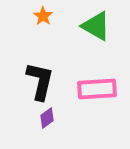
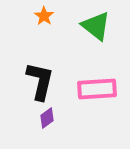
orange star: moved 1 px right
green triangle: rotated 8 degrees clockwise
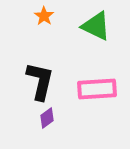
green triangle: rotated 12 degrees counterclockwise
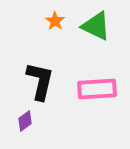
orange star: moved 11 px right, 5 px down
purple diamond: moved 22 px left, 3 px down
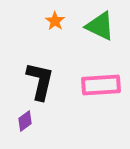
green triangle: moved 4 px right
pink rectangle: moved 4 px right, 4 px up
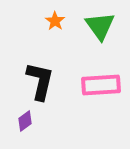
green triangle: rotated 28 degrees clockwise
